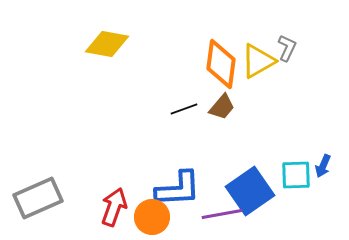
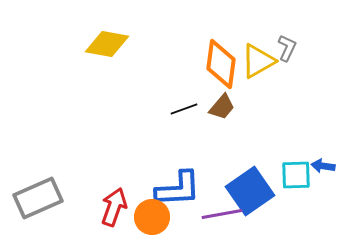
blue arrow: rotated 75 degrees clockwise
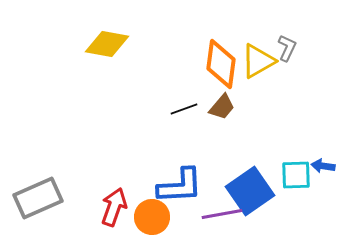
blue L-shape: moved 2 px right, 3 px up
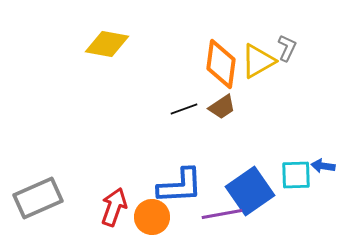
brown trapezoid: rotated 16 degrees clockwise
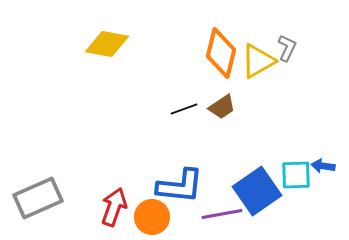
orange diamond: moved 11 px up; rotated 6 degrees clockwise
blue L-shape: rotated 9 degrees clockwise
blue square: moved 7 px right
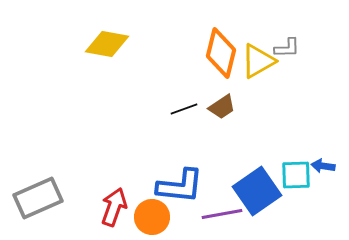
gray L-shape: rotated 64 degrees clockwise
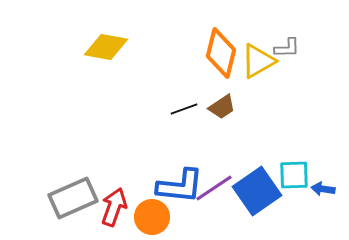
yellow diamond: moved 1 px left, 3 px down
blue arrow: moved 23 px down
cyan square: moved 2 px left
gray rectangle: moved 35 px right
purple line: moved 8 px left, 26 px up; rotated 24 degrees counterclockwise
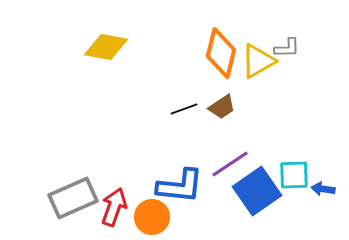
purple line: moved 16 px right, 24 px up
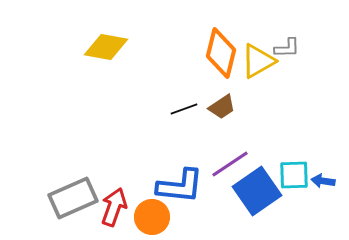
blue arrow: moved 8 px up
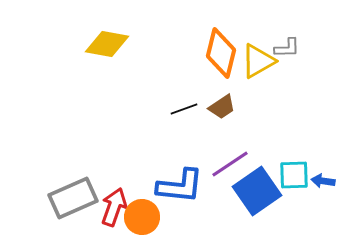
yellow diamond: moved 1 px right, 3 px up
orange circle: moved 10 px left
